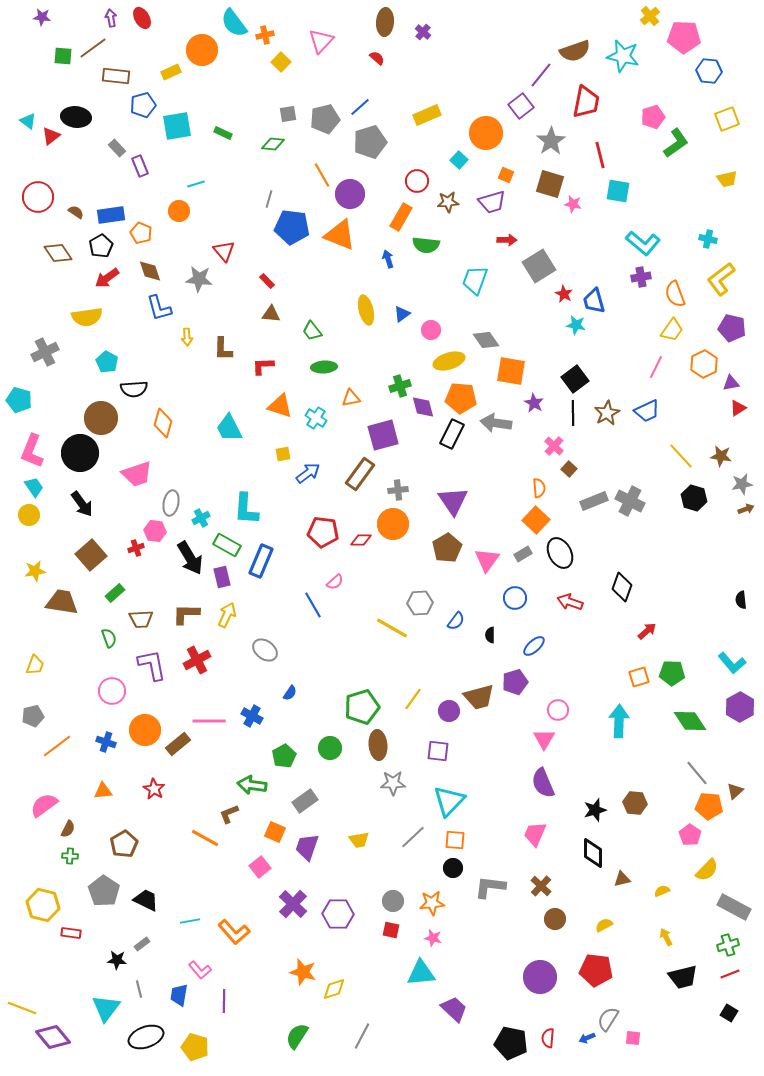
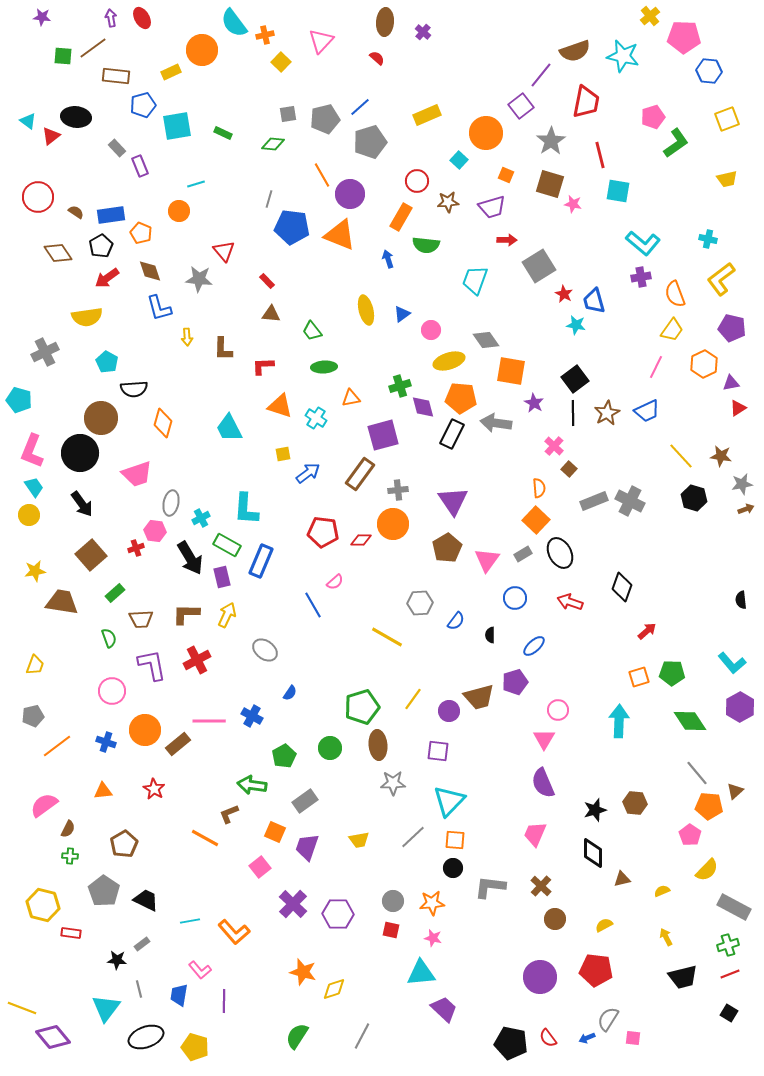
purple trapezoid at (492, 202): moved 5 px down
yellow line at (392, 628): moved 5 px left, 9 px down
purple trapezoid at (454, 1009): moved 10 px left
red semicircle at (548, 1038): rotated 42 degrees counterclockwise
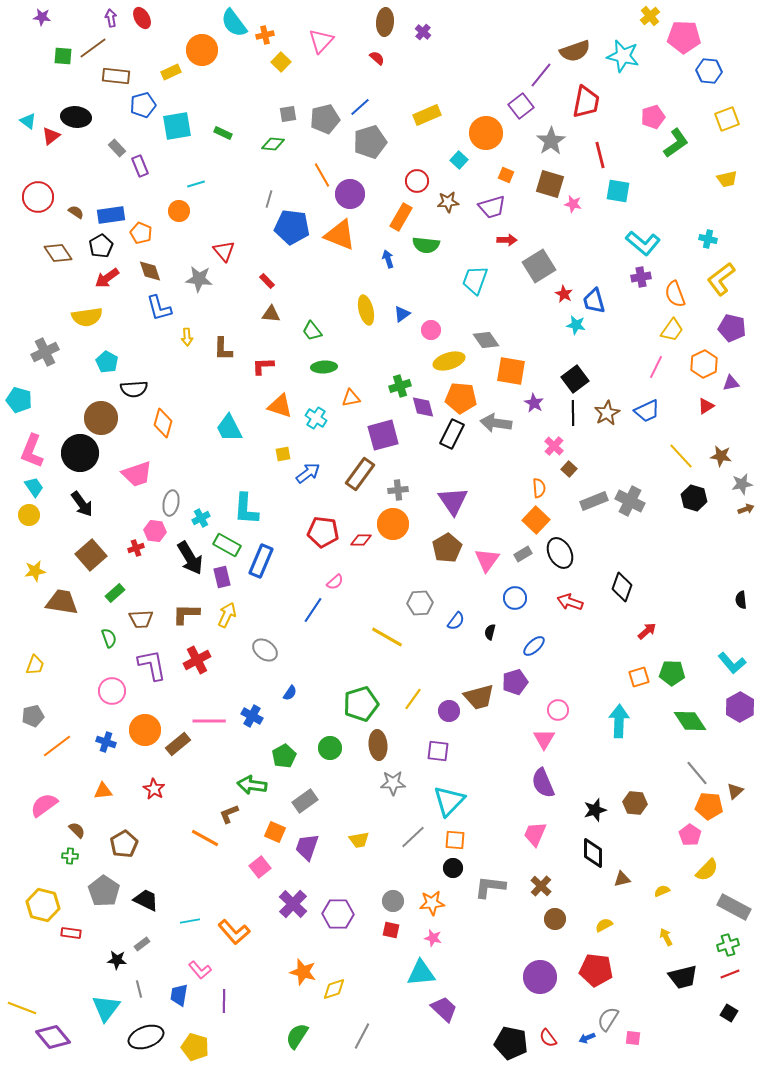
red triangle at (738, 408): moved 32 px left, 2 px up
blue line at (313, 605): moved 5 px down; rotated 64 degrees clockwise
black semicircle at (490, 635): moved 3 px up; rotated 14 degrees clockwise
green pentagon at (362, 707): moved 1 px left, 3 px up
brown semicircle at (68, 829): moved 9 px right, 1 px down; rotated 72 degrees counterclockwise
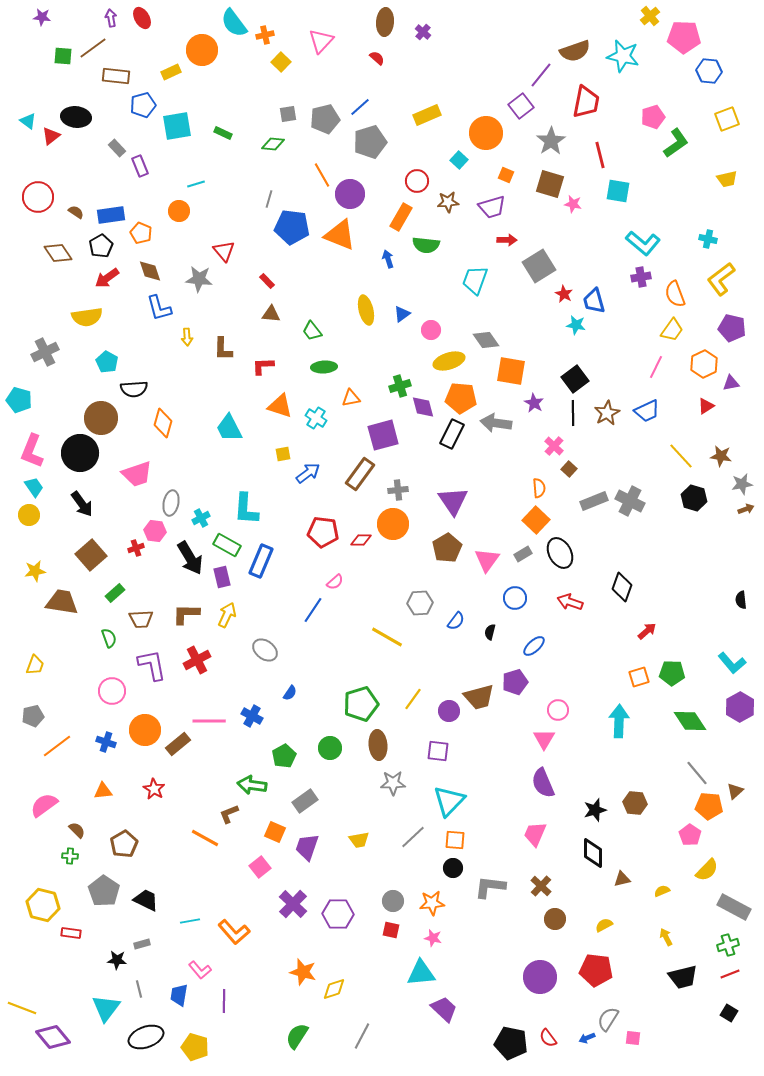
gray rectangle at (142, 944): rotated 21 degrees clockwise
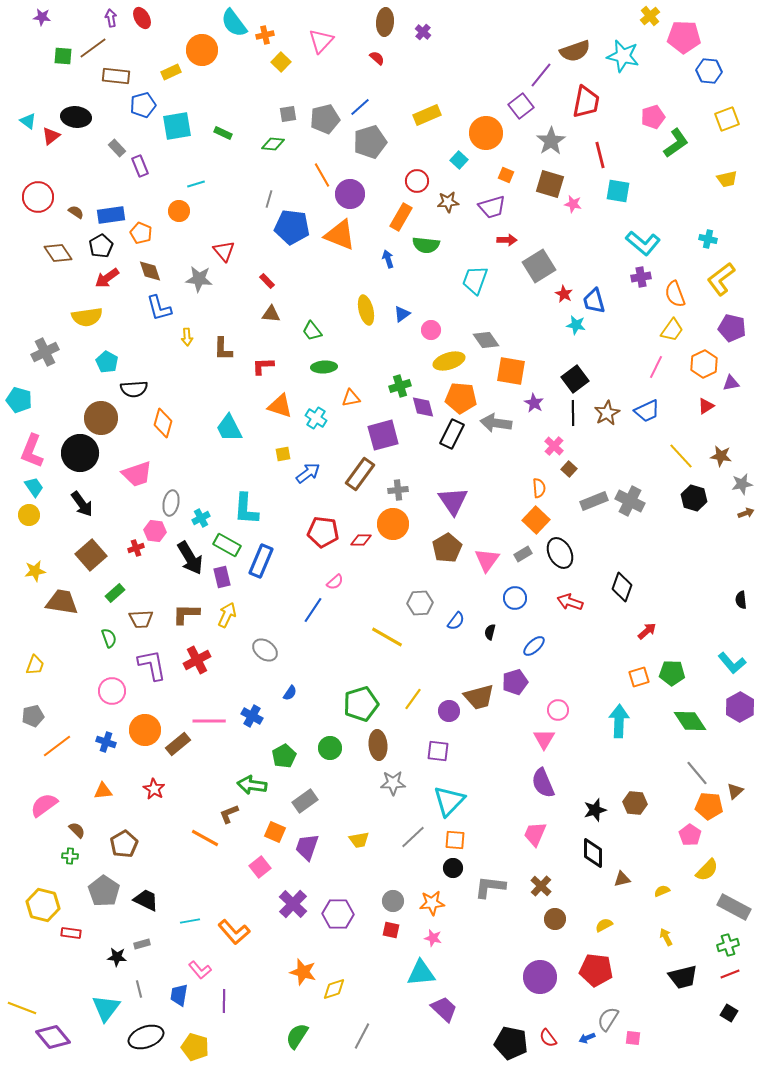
brown arrow at (746, 509): moved 4 px down
black star at (117, 960): moved 3 px up
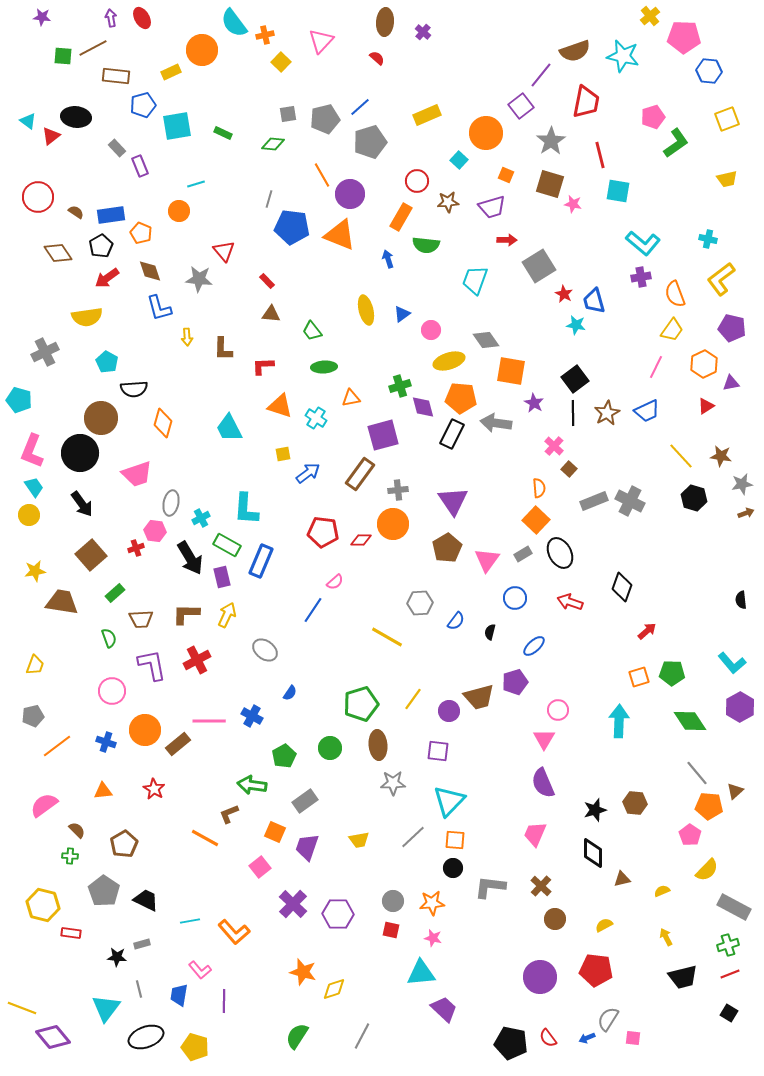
brown line at (93, 48): rotated 8 degrees clockwise
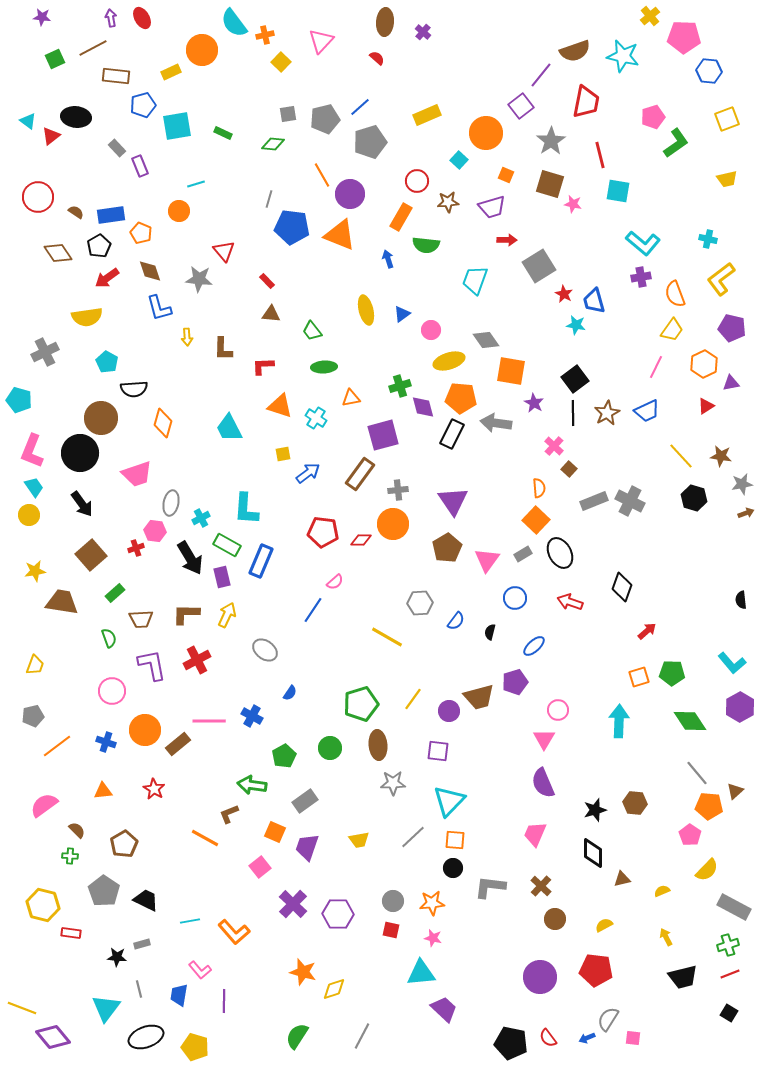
green square at (63, 56): moved 8 px left, 3 px down; rotated 30 degrees counterclockwise
black pentagon at (101, 246): moved 2 px left
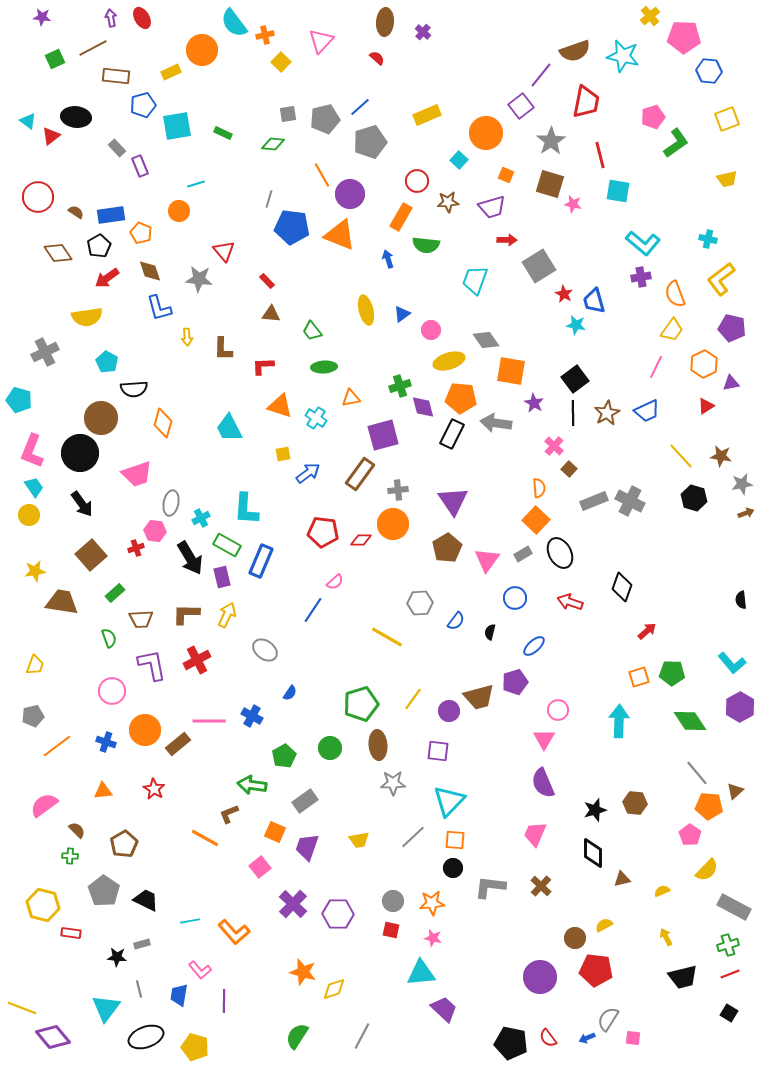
brown circle at (555, 919): moved 20 px right, 19 px down
